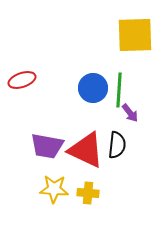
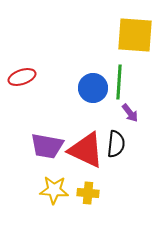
yellow square: rotated 6 degrees clockwise
red ellipse: moved 3 px up
green line: moved 8 px up
black semicircle: moved 1 px left, 1 px up
yellow star: moved 1 px down
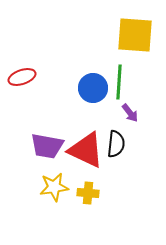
yellow star: moved 3 px up; rotated 12 degrees counterclockwise
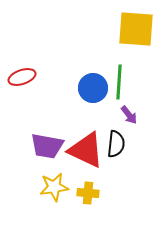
yellow square: moved 1 px right, 6 px up
purple arrow: moved 1 px left, 2 px down
